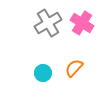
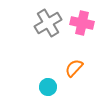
pink cross: rotated 20 degrees counterclockwise
cyan circle: moved 5 px right, 14 px down
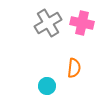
orange semicircle: rotated 144 degrees clockwise
cyan circle: moved 1 px left, 1 px up
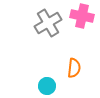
pink cross: moved 7 px up
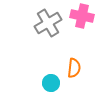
cyan circle: moved 4 px right, 3 px up
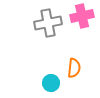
pink cross: rotated 25 degrees counterclockwise
gray cross: rotated 20 degrees clockwise
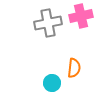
pink cross: moved 1 px left
cyan circle: moved 1 px right
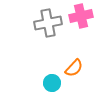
orange semicircle: rotated 36 degrees clockwise
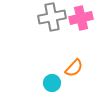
pink cross: moved 2 px down
gray cross: moved 4 px right, 6 px up
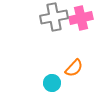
gray cross: moved 2 px right
